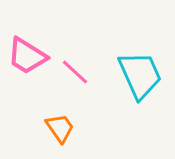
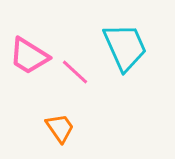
pink trapezoid: moved 2 px right
cyan trapezoid: moved 15 px left, 28 px up
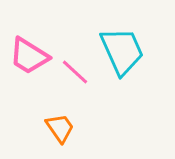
cyan trapezoid: moved 3 px left, 4 px down
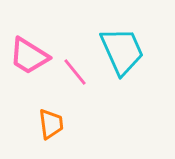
pink line: rotated 8 degrees clockwise
orange trapezoid: moved 9 px left, 4 px up; rotated 28 degrees clockwise
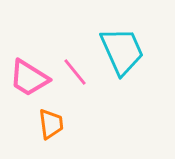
pink trapezoid: moved 22 px down
